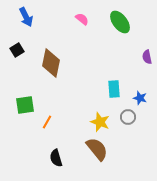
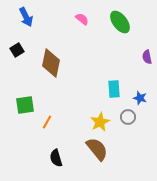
yellow star: rotated 24 degrees clockwise
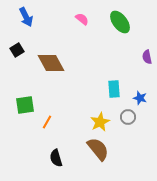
brown diamond: rotated 40 degrees counterclockwise
brown semicircle: moved 1 px right
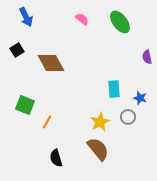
green square: rotated 30 degrees clockwise
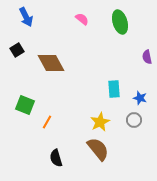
green ellipse: rotated 20 degrees clockwise
gray circle: moved 6 px right, 3 px down
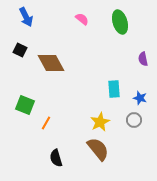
black square: moved 3 px right; rotated 32 degrees counterclockwise
purple semicircle: moved 4 px left, 2 px down
orange line: moved 1 px left, 1 px down
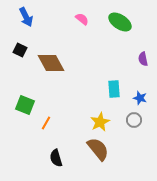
green ellipse: rotated 40 degrees counterclockwise
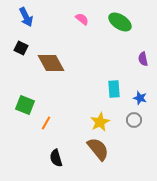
black square: moved 1 px right, 2 px up
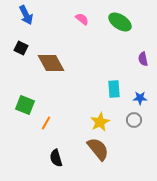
blue arrow: moved 2 px up
blue star: rotated 16 degrees counterclockwise
